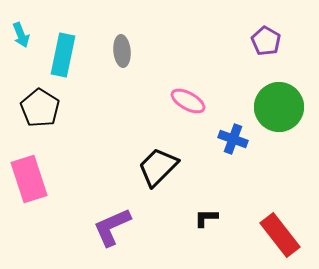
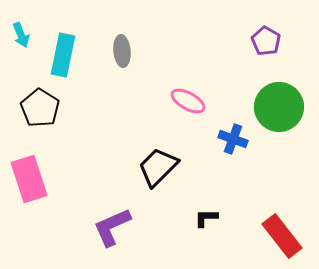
red rectangle: moved 2 px right, 1 px down
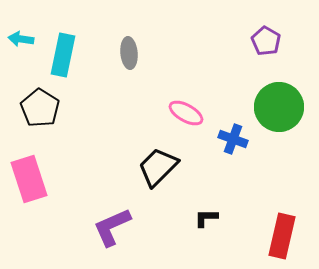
cyan arrow: moved 4 px down; rotated 120 degrees clockwise
gray ellipse: moved 7 px right, 2 px down
pink ellipse: moved 2 px left, 12 px down
red rectangle: rotated 51 degrees clockwise
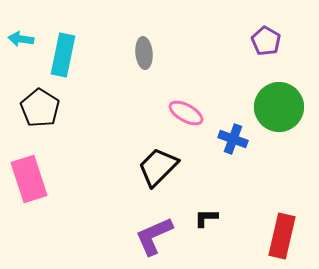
gray ellipse: moved 15 px right
purple L-shape: moved 42 px right, 9 px down
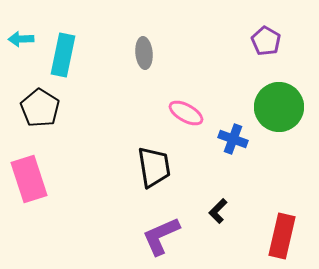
cyan arrow: rotated 10 degrees counterclockwise
black trapezoid: moved 4 px left; rotated 126 degrees clockwise
black L-shape: moved 12 px right, 7 px up; rotated 45 degrees counterclockwise
purple L-shape: moved 7 px right
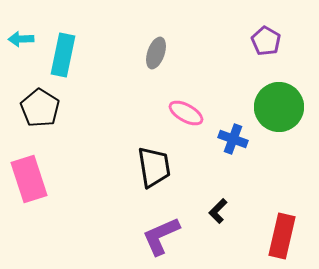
gray ellipse: moved 12 px right; rotated 24 degrees clockwise
